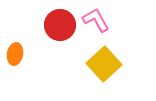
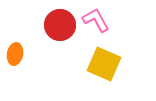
yellow square: rotated 24 degrees counterclockwise
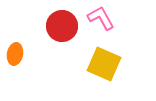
pink L-shape: moved 5 px right, 2 px up
red circle: moved 2 px right, 1 px down
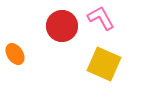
orange ellipse: rotated 45 degrees counterclockwise
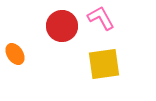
yellow square: rotated 32 degrees counterclockwise
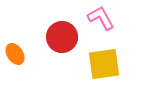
red circle: moved 11 px down
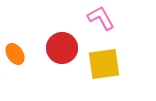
red circle: moved 11 px down
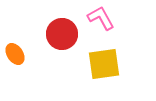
red circle: moved 14 px up
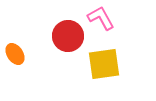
red circle: moved 6 px right, 2 px down
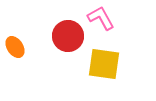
orange ellipse: moved 7 px up
yellow square: rotated 16 degrees clockwise
